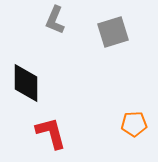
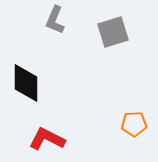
red L-shape: moved 4 px left, 6 px down; rotated 48 degrees counterclockwise
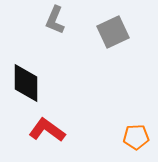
gray square: rotated 8 degrees counterclockwise
orange pentagon: moved 2 px right, 13 px down
red L-shape: moved 9 px up; rotated 9 degrees clockwise
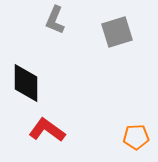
gray square: moved 4 px right; rotated 8 degrees clockwise
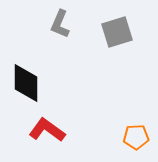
gray L-shape: moved 5 px right, 4 px down
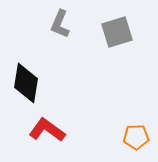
black diamond: rotated 9 degrees clockwise
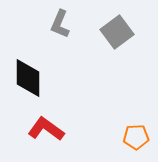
gray square: rotated 20 degrees counterclockwise
black diamond: moved 2 px right, 5 px up; rotated 9 degrees counterclockwise
red L-shape: moved 1 px left, 1 px up
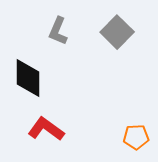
gray L-shape: moved 2 px left, 7 px down
gray square: rotated 8 degrees counterclockwise
